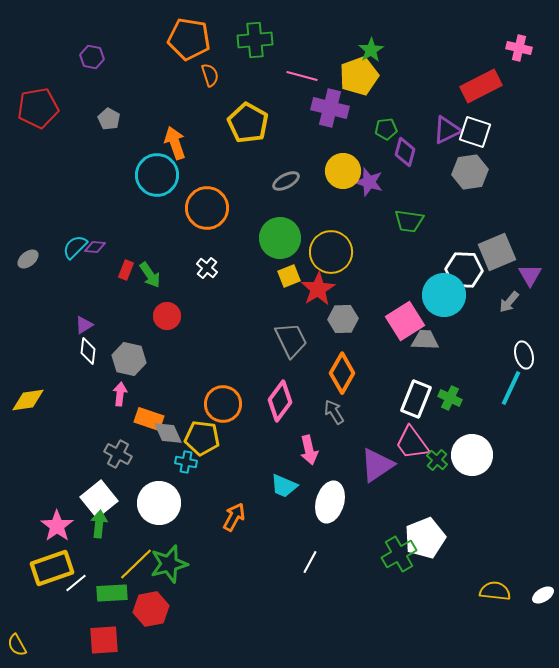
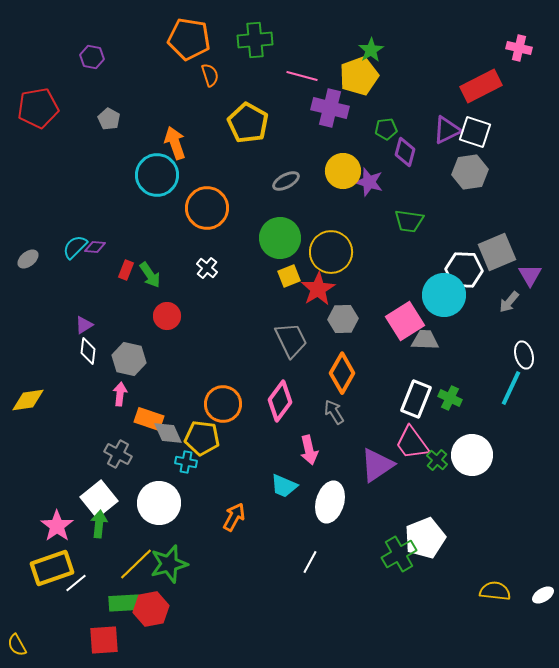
green rectangle at (112, 593): moved 12 px right, 10 px down
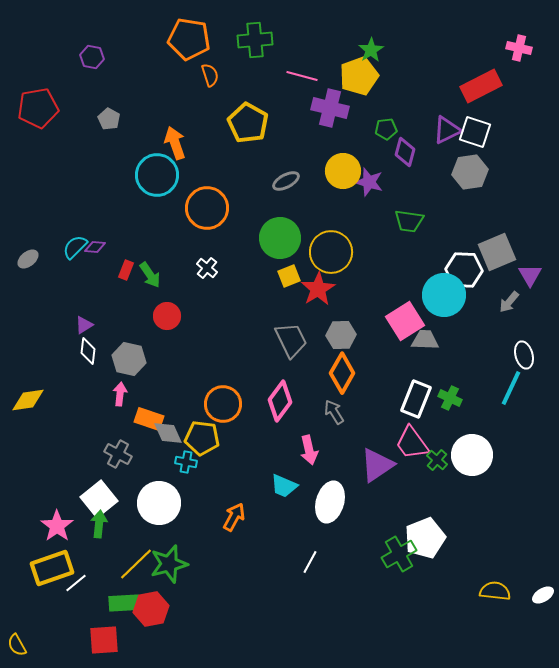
gray hexagon at (343, 319): moved 2 px left, 16 px down
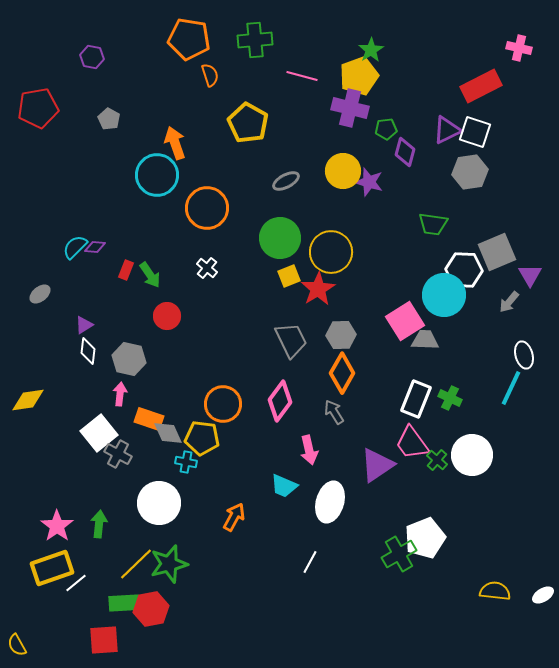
purple cross at (330, 108): moved 20 px right
green trapezoid at (409, 221): moved 24 px right, 3 px down
gray ellipse at (28, 259): moved 12 px right, 35 px down
white square at (99, 499): moved 66 px up
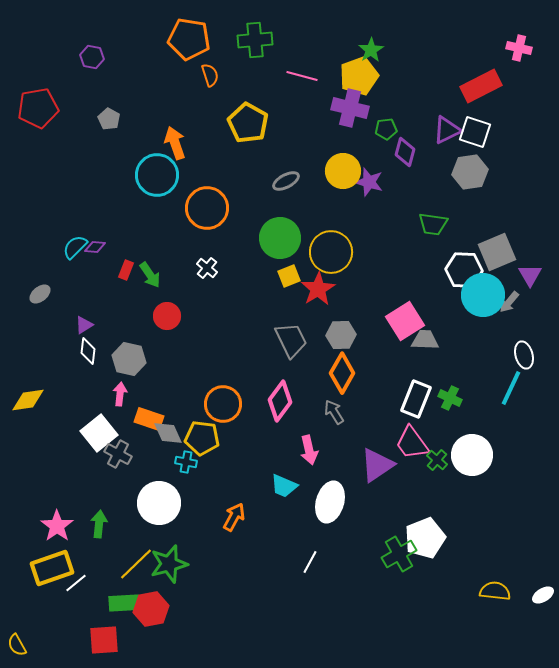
cyan circle at (444, 295): moved 39 px right
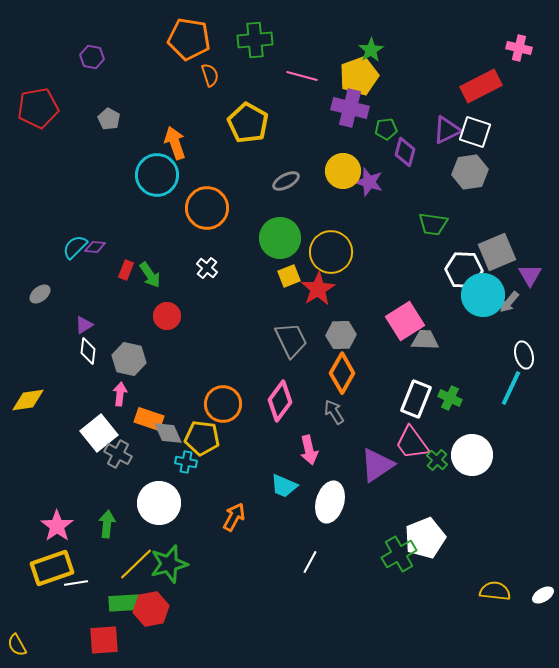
green arrow at (99, 524): moved 8 px right
white line at (76, 583): rotated 30 degrees clockwise
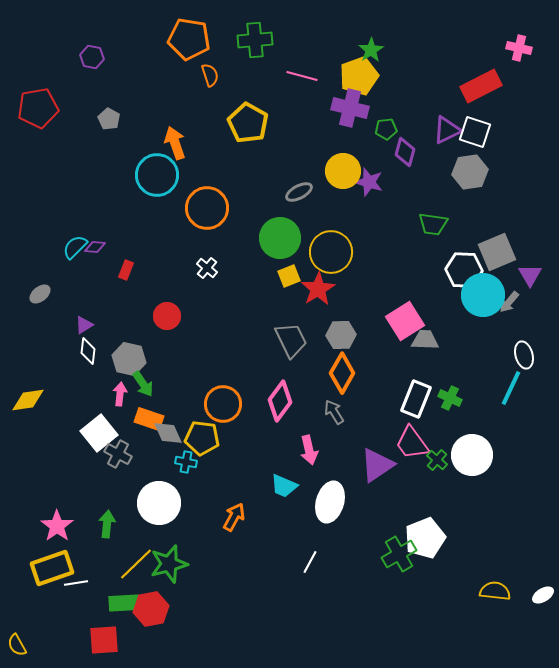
gray ellipse at (286, 181): moved 13 px right, 11 px down
green arrow at (150, 275): moved 7 px left, 109 px down
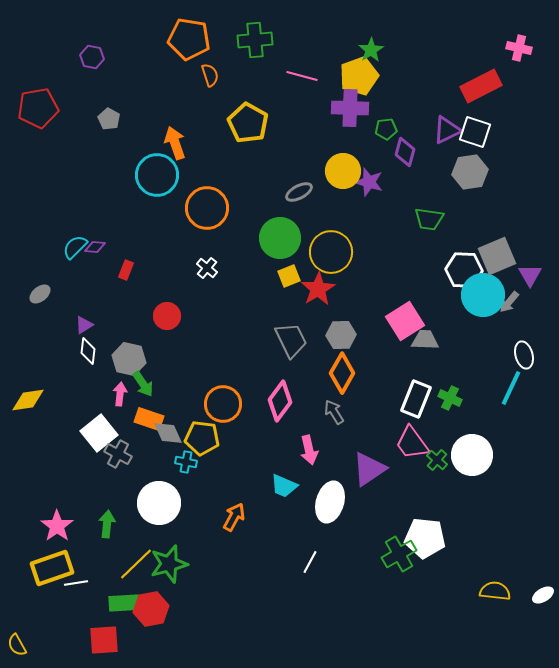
purple cross at (350, 108): rotated 12 degrees counterclockwise
green trapezoid at (433, 224): moved 4 px left, 5 px up
gray square at (497, 252): moved 4 px down
purple triangle at (377, 465): moved 8 px left, 4 px down
white pentagon at (425, 538): rotated 27 degrees clockwise
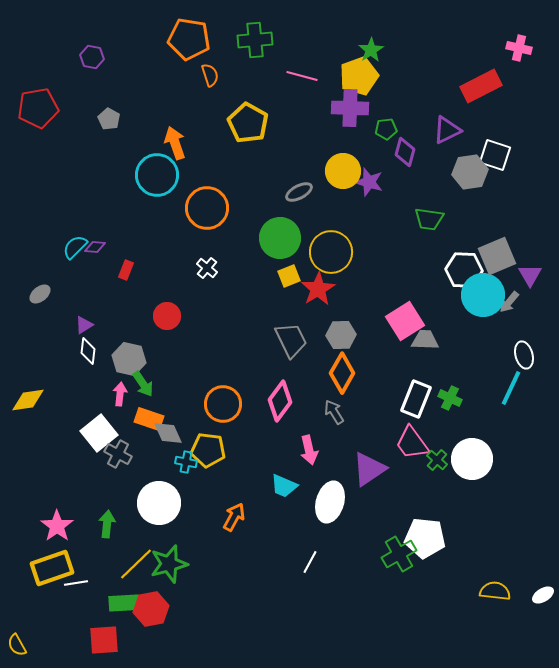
white square at (475, 132): moved 20 px right, 23 px down
yellow pentagon at (202, 438): moved 6 px right, 12 px down
white circle at (472, 455): moved 4 px down
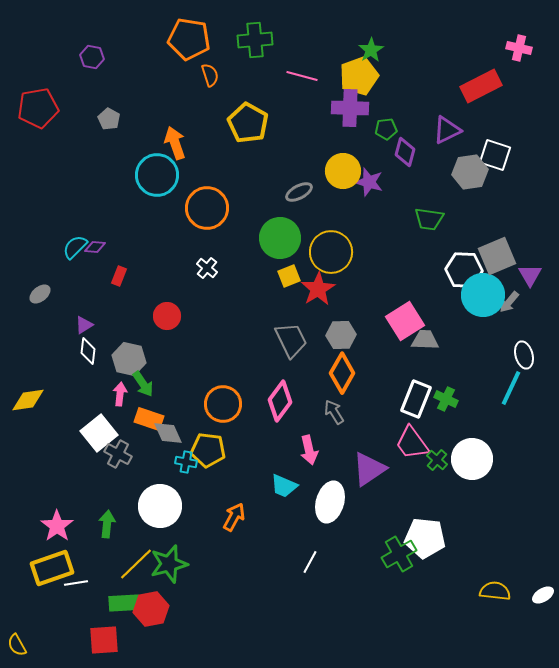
red rectangle at (126, 270): moved 7 px left, 6 px down
green cross at (450, 398): moved 4 px left, 1 px down
white circle at (159, 503): moved 1 px right, 3 px down
